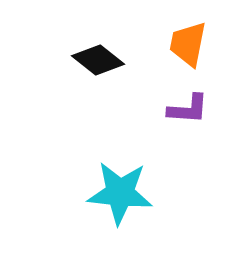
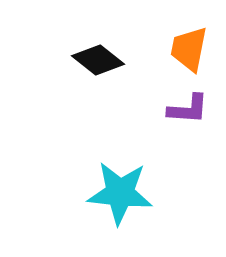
orange trapezoid: moved 1 px right, 5 px down
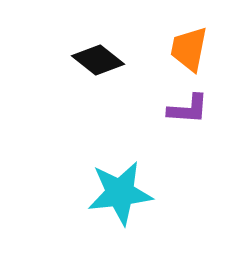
cyan star: rotated 12 degrees counterclockwise
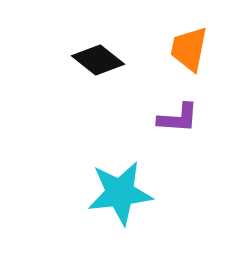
purple L-shape: moved 10 px left, 9 px down
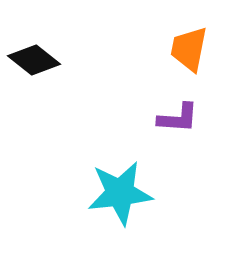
black diamond: moved 64 px left
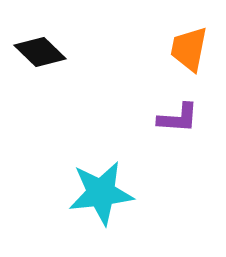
black diamond: moved 6 px right, 8 px up; rotated 6 degrees clockwise
cyan star: moved 19 px left
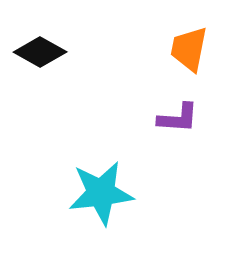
black diamond: rotated 15 degrees counterclockwise
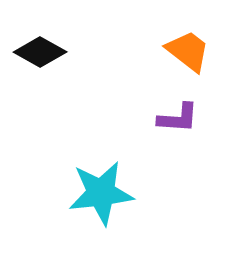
orange trapezoid: moved 1 px left, 2 px down; rotated 117 degrees clockwise
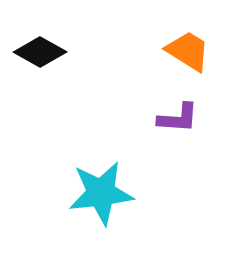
orange trapezoid: rotated 6 degrees counterclockwise
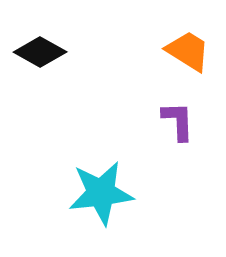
purple L-shape: moved 3 px down; rotated 96 degrees counterclockwise
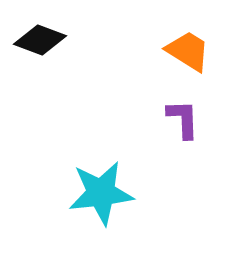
black diamond: moved 12 px up; rotated 9 degrees counterclockwise
purple L-shape: moved 5 px right, 2 px up
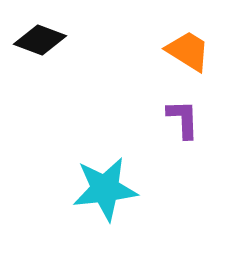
cyan star: moved 4 px right, 4 px up
